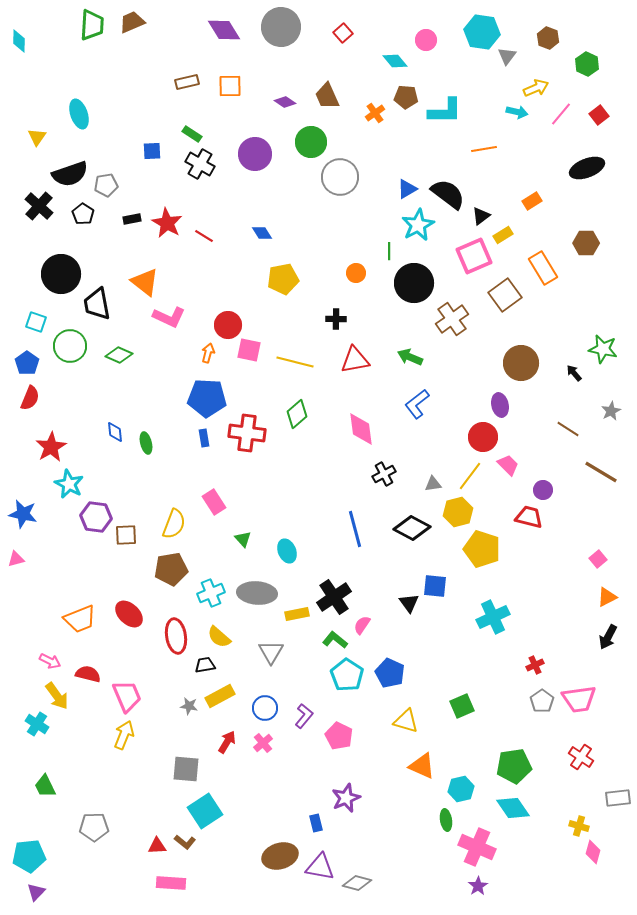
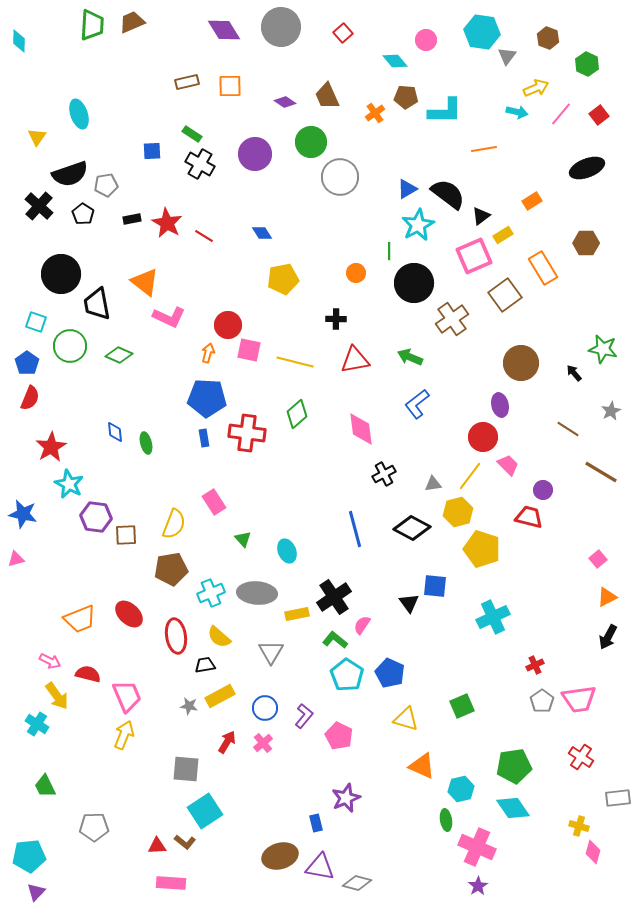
yellow triangle at (406, 721): moved 2 px up
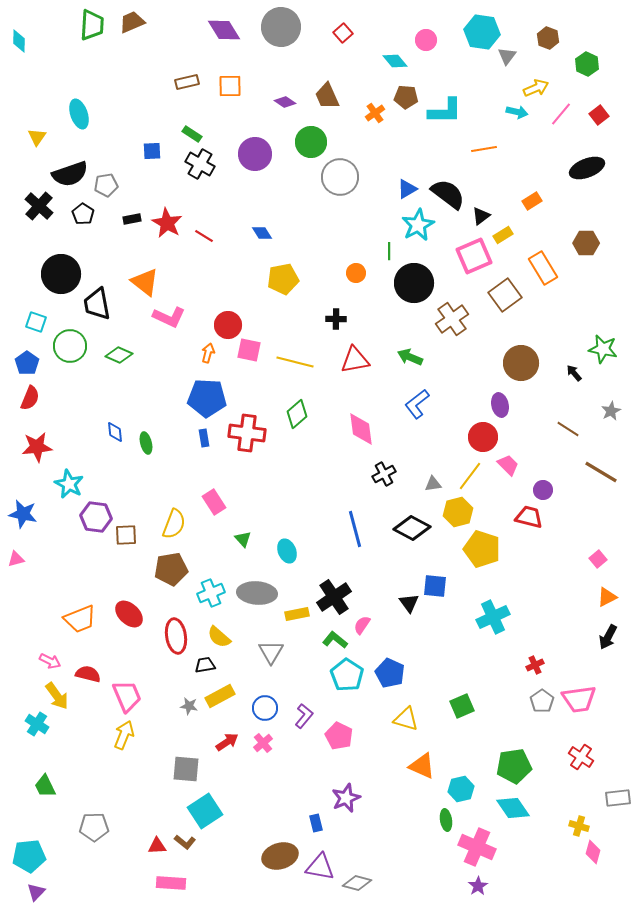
red star at (51, 447): moved 14 px left; rotated 24 degrees clockwise
red arrow at (227, 742): rotated 25 degrees clockwise
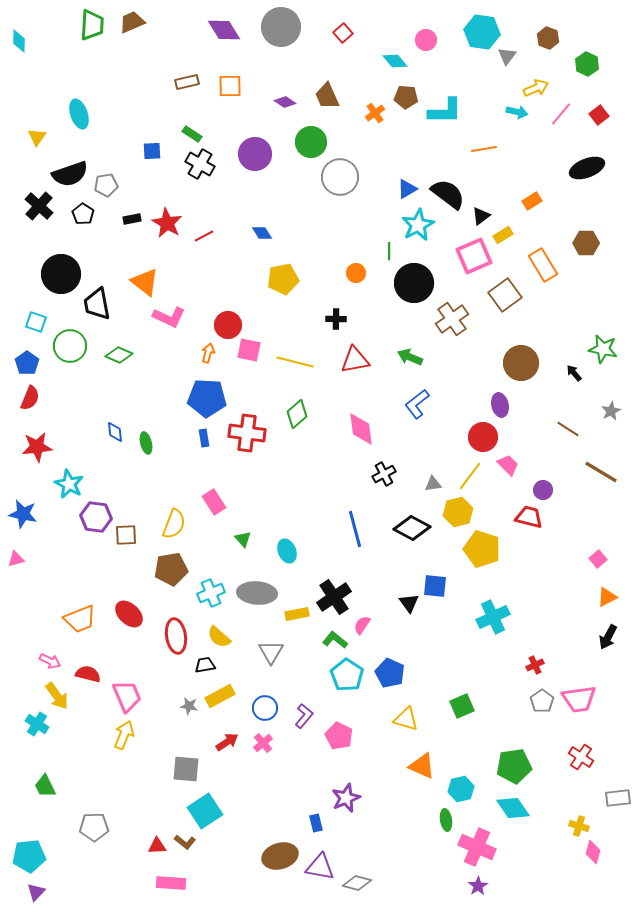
red line at (204, 236): rotated 60 degrees counterclockwise
orange rectangle at (543, 268): moved 3 px up
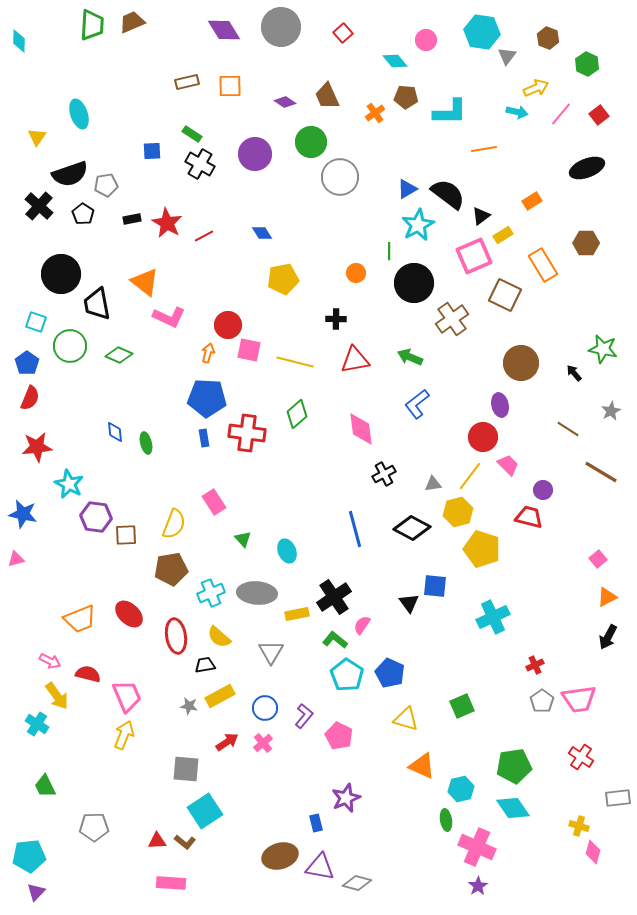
cyan L-shape at (445, 111): moved 5 px right, 1 px down
brown square at (505, 295): rotated 28 degrees counterclockwise
red triangle at (157, 846): moved 5 px up
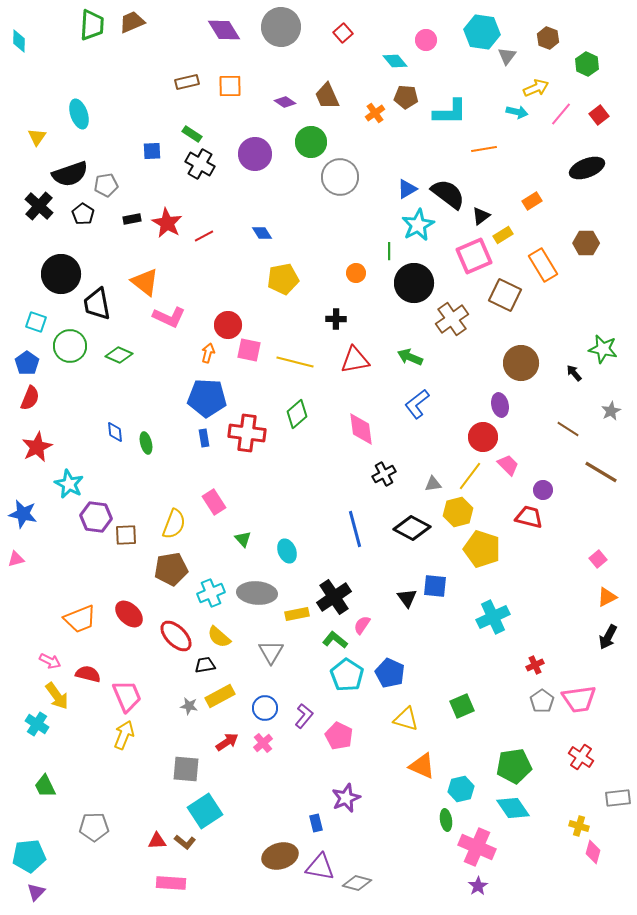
red star at (37, 447): rotated 20 degrees counterclockwise
black triangle at (409, 603): moved 2 px left, 5 px up
red ellipse at (176, 636): rotated 36 degrees counterclockwise
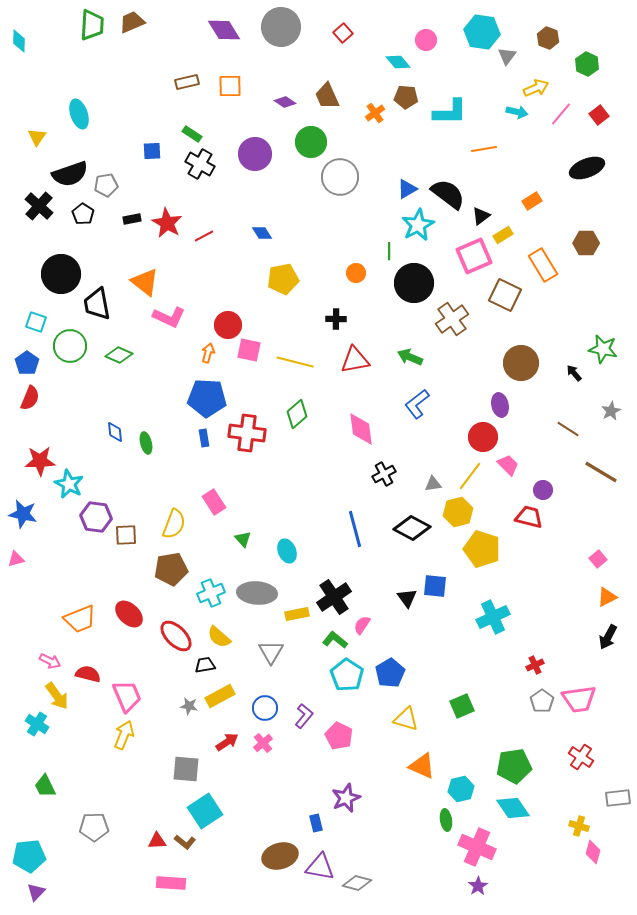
cyan diamond at (395, 61): moved 3 px right, 1 px down
red star at (37, 447): moved 3 px right, 14 px down; rotated 24 degrees clockwise
blue pentagon at (390, 673): rotated 16 degrees clockwise
